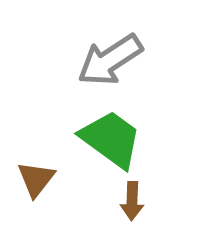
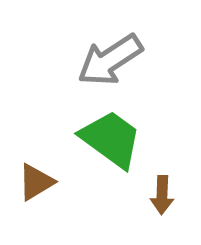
brown triangle: moved 3 px down; rotated 21 degrees clockwise
brown arrow: moved 30 px right, 6 px up
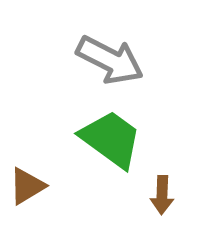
gray arrow: rotated 120 degrees counterclockwise
brown triangle: moved 9 px left, 4 px down
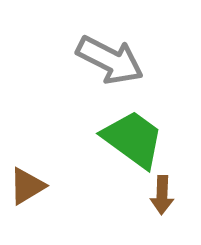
green trapezoid: moved 22 px right
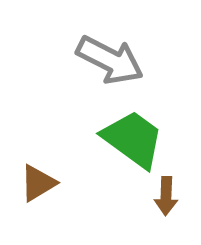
brown triangle: moved 11 px right, 3 px up
brown arrow: moved 4 px right, 1 px down
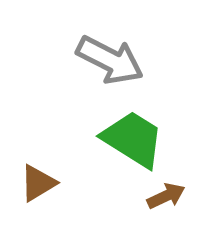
green trapezoid: rotated 4 degrees counterclockwise
brown arrow: rotated 117 degrees counterclockwise
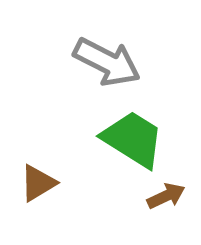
gray arrow: moved 3 px left, 2 px down
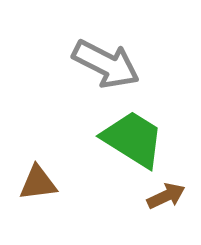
gray arrow: moved 1 px left, 2 px down
brown triangle: rotated 24 degrees clockwise
